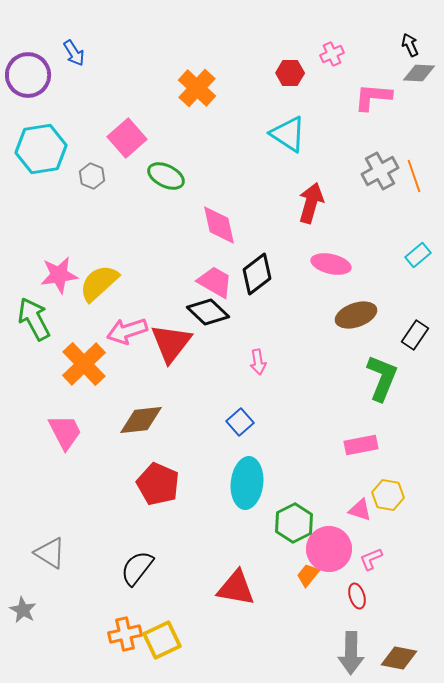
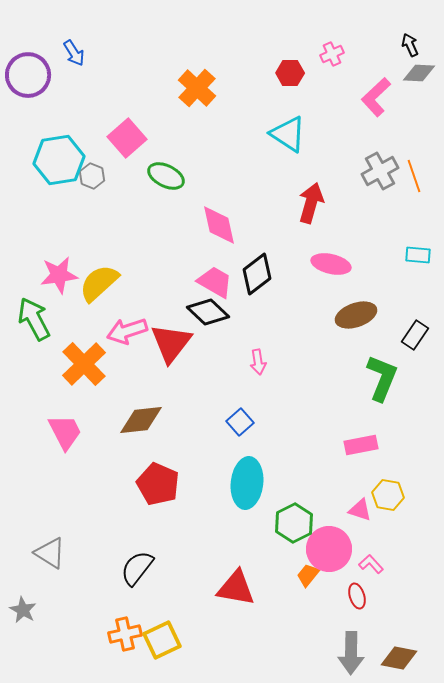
pink L-shape at (373, 97): moved 3 px right; rotated 48 degrees counterclockwise
cyan hexagon at (41, 149): moved 18 px right, 11 px down
cyan rectangle at (418, 255): rotated 45 degrees clockwise
pink L-shape at (371, 559): moved 5 px down; rotated 70 degrees clockwise
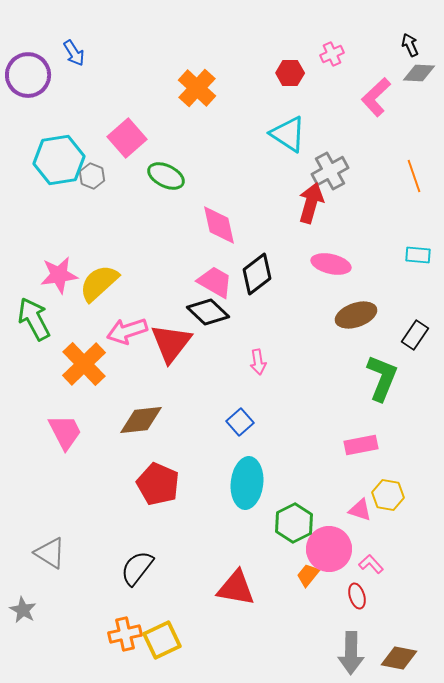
gray cross at (380, 171): moved 50 px left
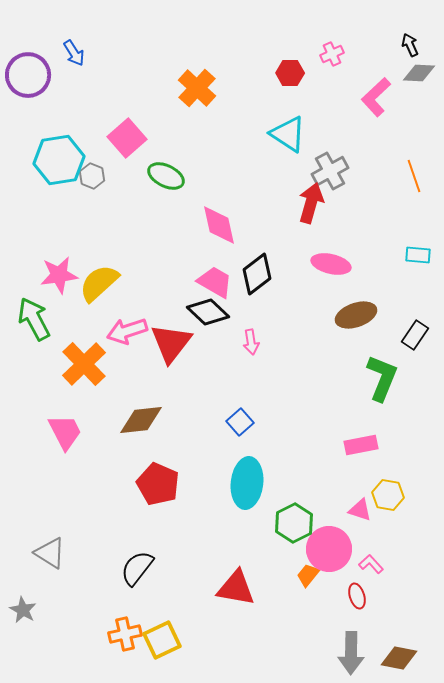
pink arrow at (258, 362): moved 7 px left, 20 px up
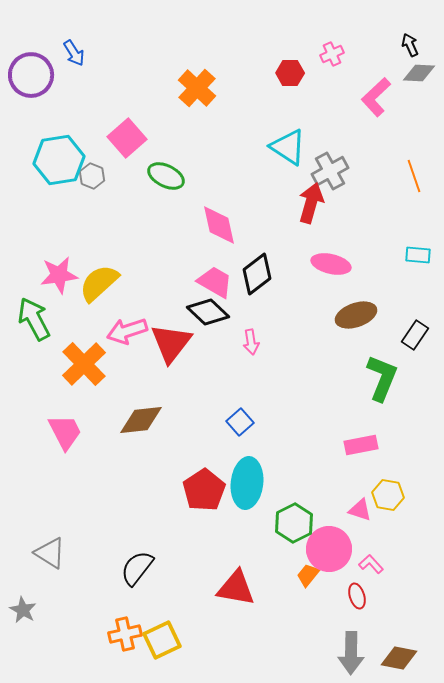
purple circle at (28, 75): moved 3 px right
cyan triangle at (288, 134): moved 13 px down
red pentagon at (158, 484): moved 46 px right, 6 px down; rotated 15 degrees clockwise
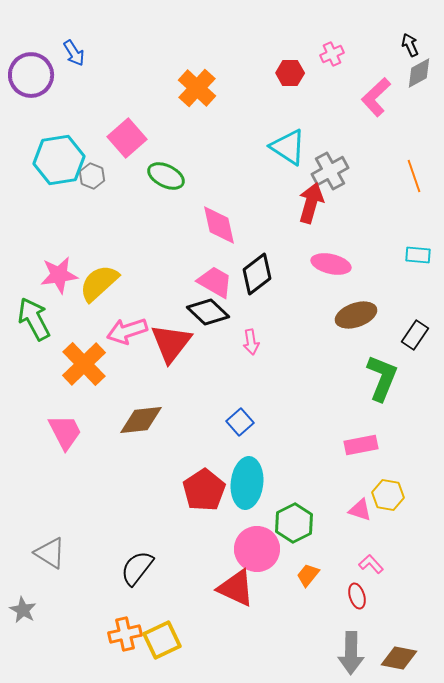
gray diamond at (419, 73): rotated 32 degrees counterclockwise
pink circle at (329, 549): moved 72 px left
red triangle at (236, 588): rotated 15 degrees clockwise
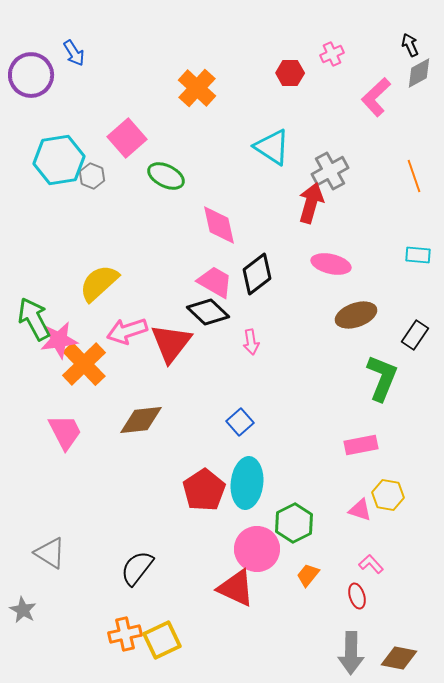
cyan triangle at (288, 147): moved 16 px left
pink star at (59, 275): moved 65 px down
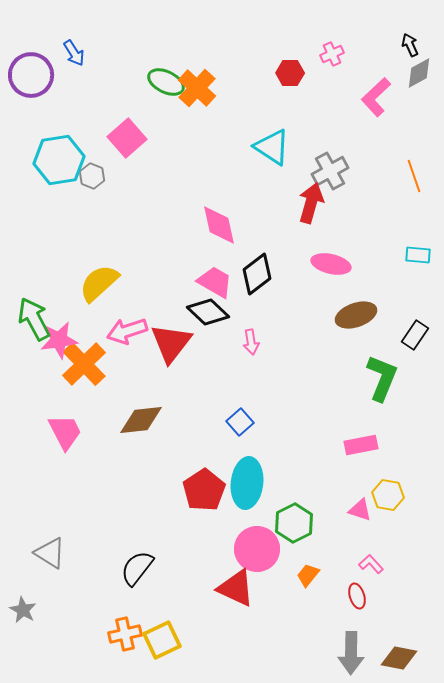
green ellipse at (166, 176): moved 94 px up
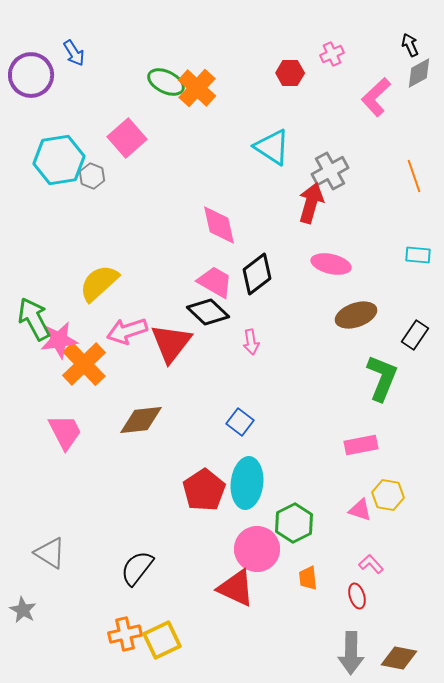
blue square at (240, 422): rotated 12 degrees counterclockwise
orange trapezoid at (308, 575): moved 3 px down; rotated 45 degrees counterclockwise
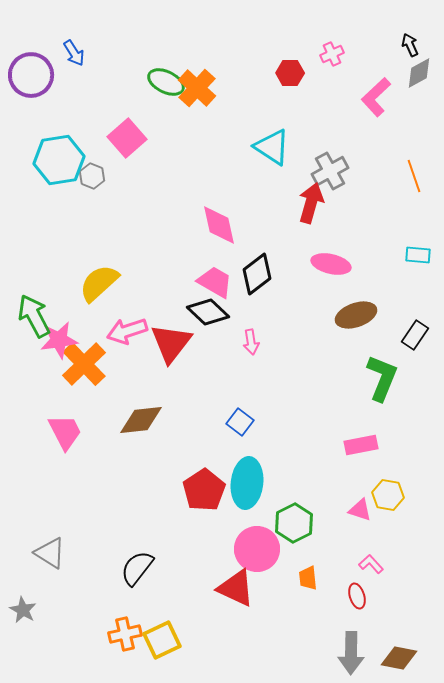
green arrow at (34, 319): moved 3 px up
